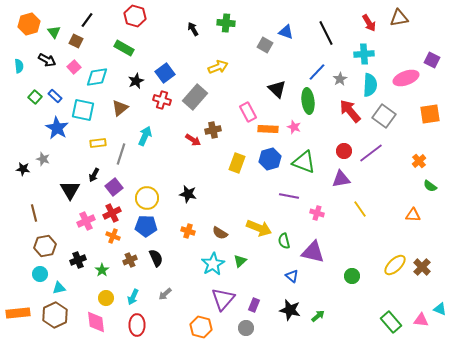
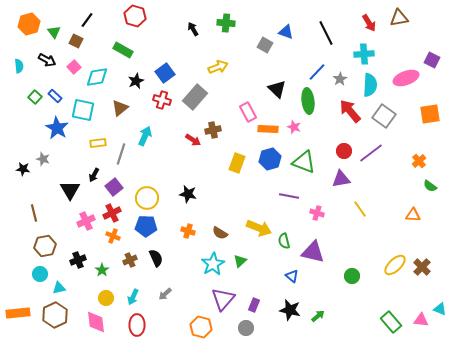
green rectangle at (124, 48): moved 1 px left, 2 px down
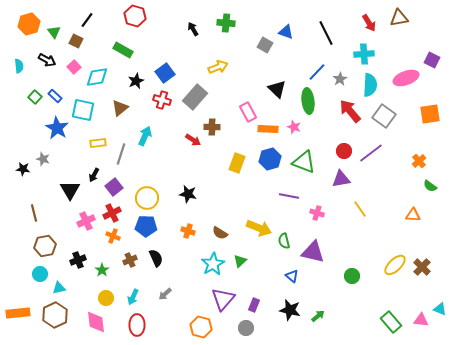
brown cross at (213, 130): moved 1 px left, 3 px up; rotated 14 degrees clockwise
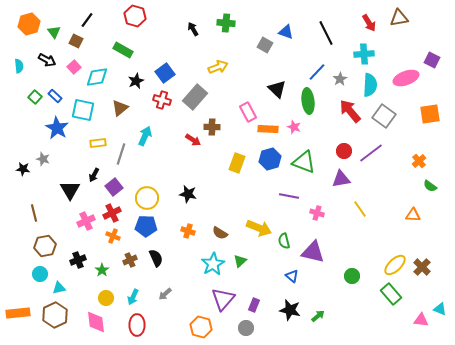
green rectangle at (391, 322): moved 28 px up
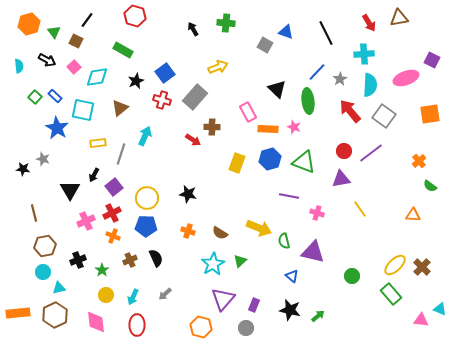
cyan circle at (40, 274): moved 3 px right, 2 px up
yellow circle at (106, 298): moved 3 px up
